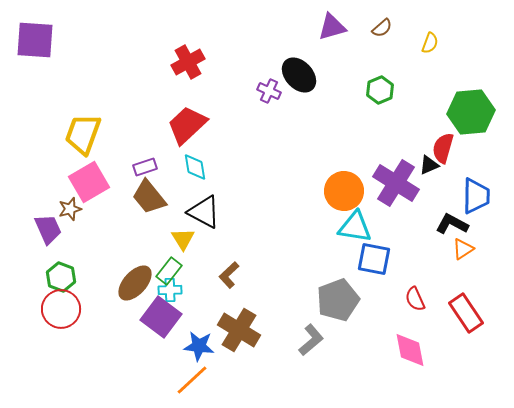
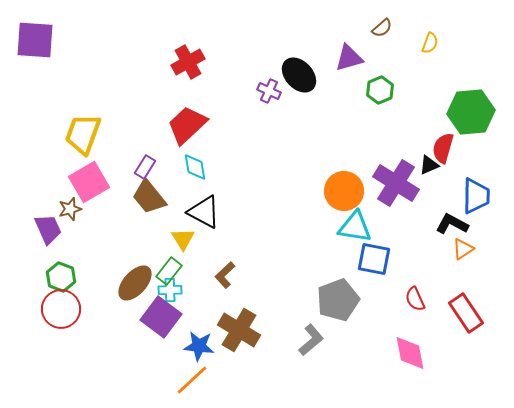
purple triangle at (332, 27): moved 17 px right, 31 px down
purple rectangle at (145, 167): rotated 40 degrees counterclockwise
brown L-shape at (229, 275): moved 4 px left
pink diamond at (410, 350): moved 3 px down
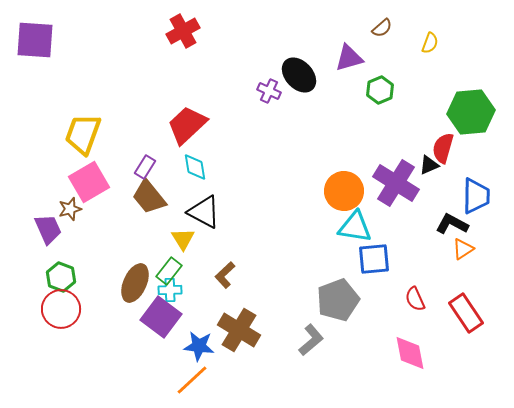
red cross at (188, 62): moved 5 px left, 31 px up
blue square at (374, 259): rotated 16 degrees counterclockwise
brown ellipse at (135, 283): rotated 18 degrees counterclockwise
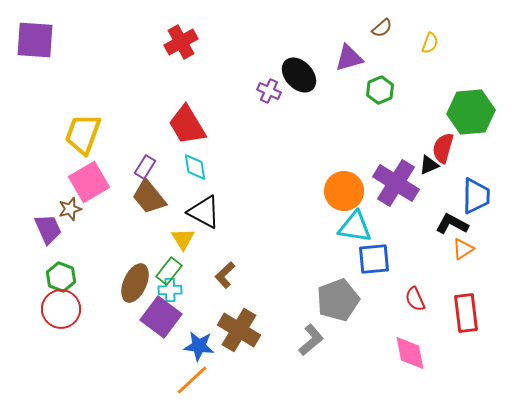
red cross at (183, 31): moved 2 px left, 11 px down
red trapezoid at (187, 125): rotated 78 degrees counterclockwise
red rectangle at (466, 313): rotated 27 degrees clockwise
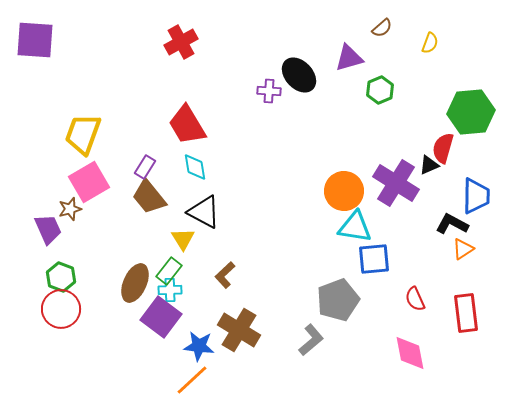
purple cross at (269, 91): rotated 20 degrees counterclockwise
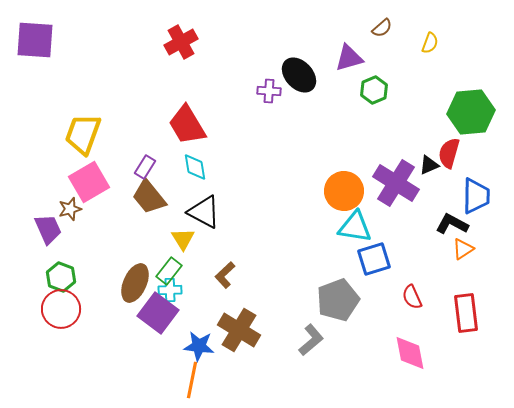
green hexagon at (380, 90): moved 6 px left
red semicircle at (443, 148): moved 6 px right, 5 px down
blue square at (374, 259): rotated 12 degrees counterclockwise
red semicircle at (415, 299): moved 3 px left, 2 px up
purple square at (161, 317): moved 3 px left, 4 px up
orange line at (192, 380): rotated 36 degrees counterclockwise
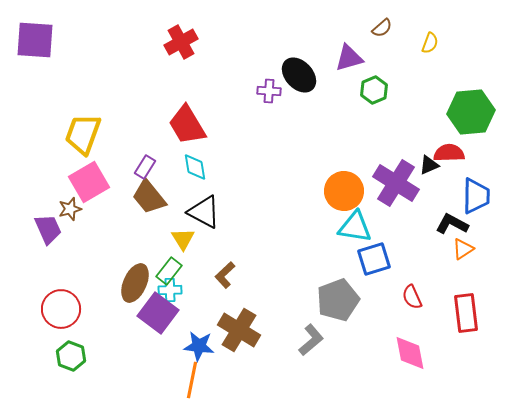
red semicircle at (449, 153): rotated 72 degrees clockwise
green hexagon at (61, 277): moved 10 px right, 79 px down
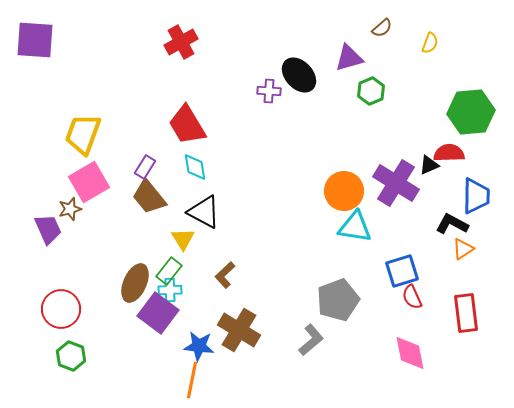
green hexagon at (374, 90): moved 3 px left, 1 px down
blue square at (374, 259): moved 28 px right, 12 px down
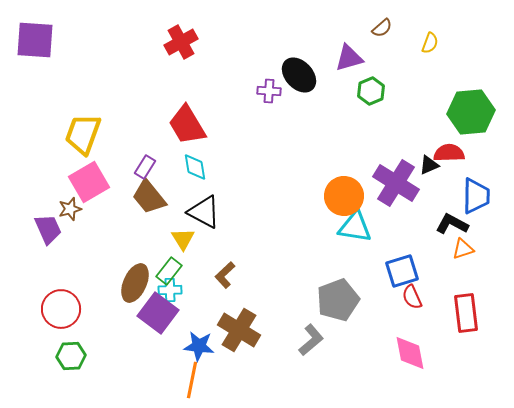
orange circle at (344, 191): moved 5 px down
orange triangle at (463, 249): rotated 15 degrees clockwise
green hexagon at (71, 356): rotated 24 degrees counterclockwise
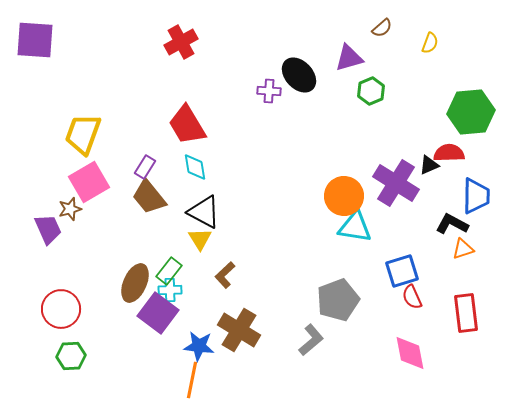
yellow triangle at (183, 239): moved 17 px right
